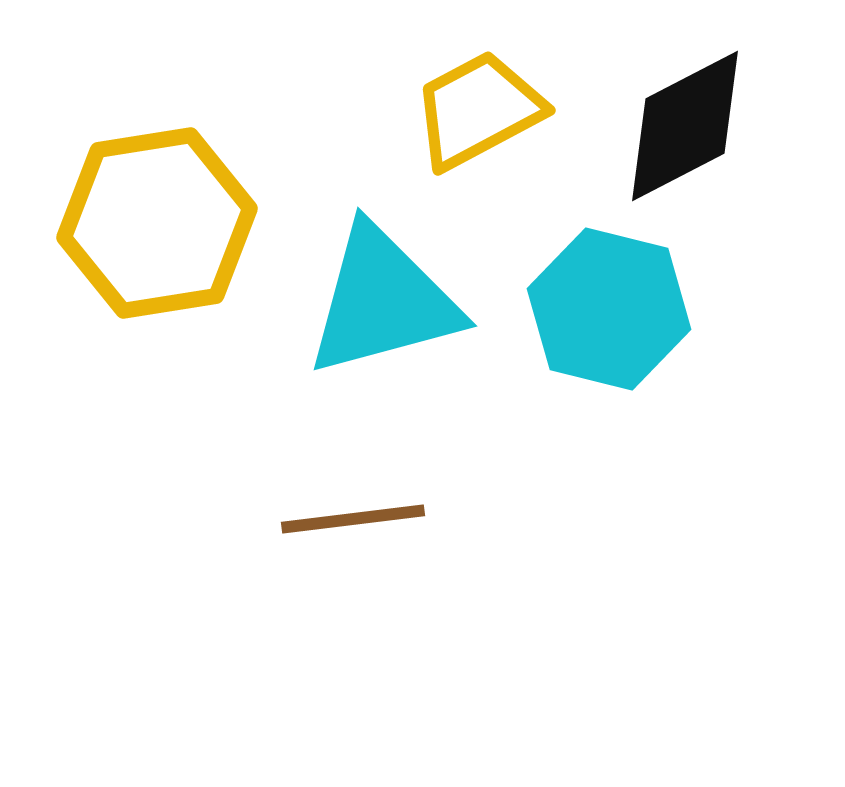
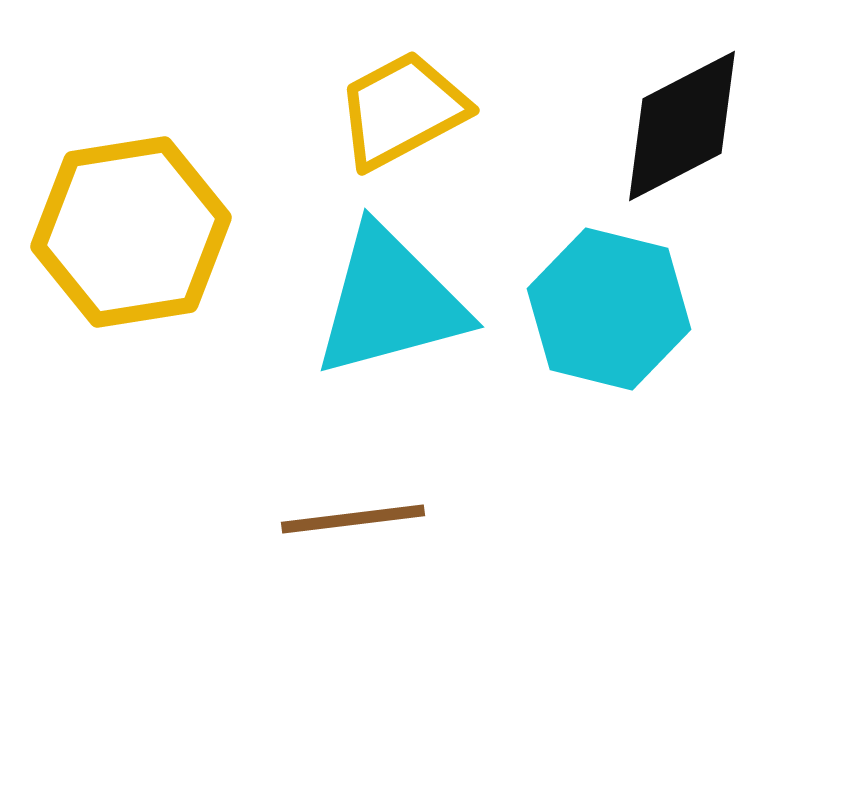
yellow trapezoid: moved 76 px left
black diamond: moved 3 px left
yellow hexagon: moved 26 px left, 9 px down
cyan triangle: moved 7 px right, 1 px down
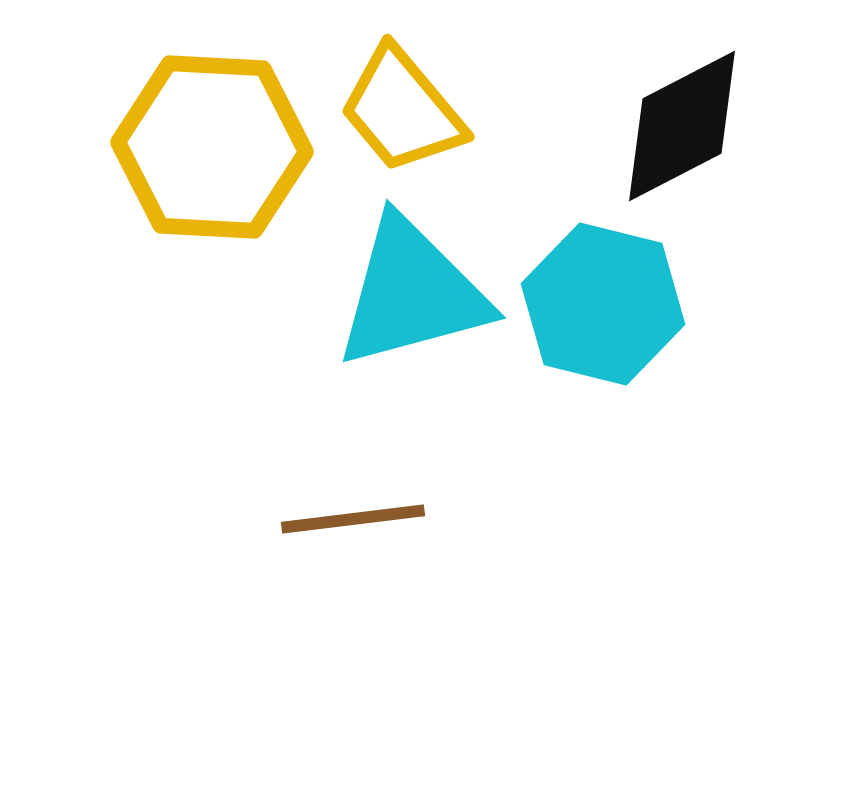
yellow trapezoid: rotated 102 degrees counterclockwise
yellow hexagon: moved 81 px right, 85 px up; rotated 12 degrees clockwise
cyan triangle: moved 22 px right, 9 px up
cyan hexagon: moved 6 px left, 5 px up
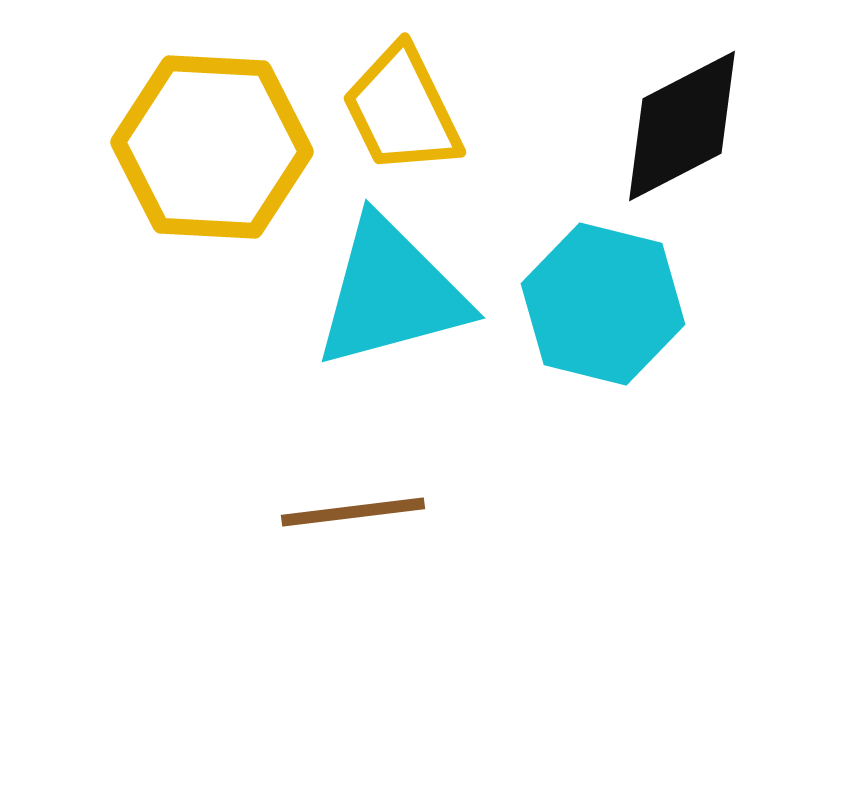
yellow trapezoid: rotated 14 degrees clockwise
cyan triangle: moved 21 px left
brown line: moved 7 px up
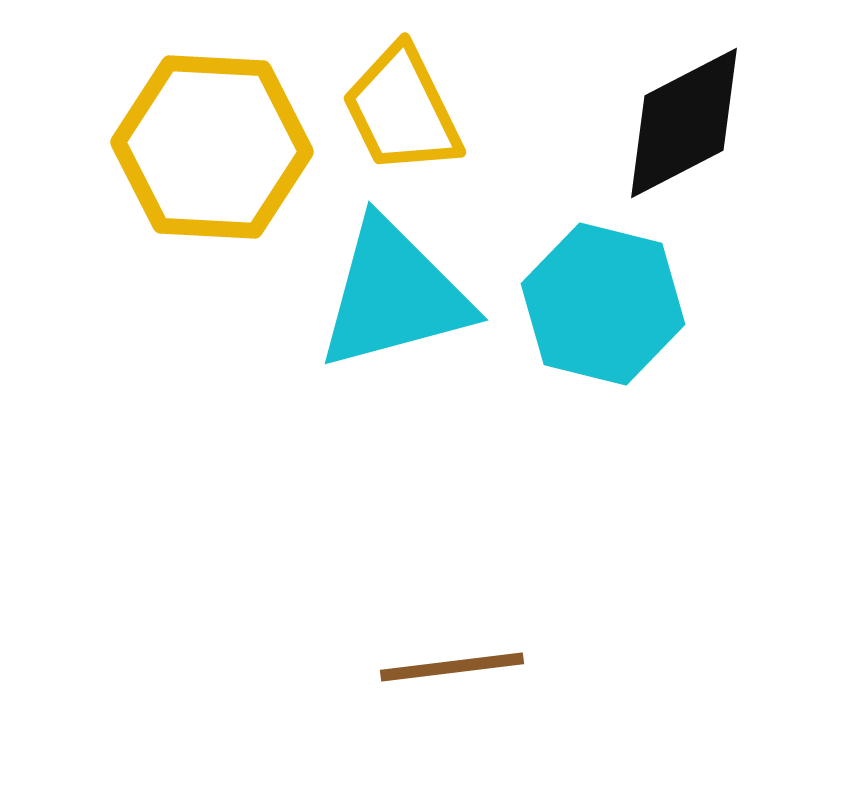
black diamond: moved 2 px right, 3 px up
cyan triangle: moved 3 px right, 2 px down
brown line: moved 99 px right, 155 px down
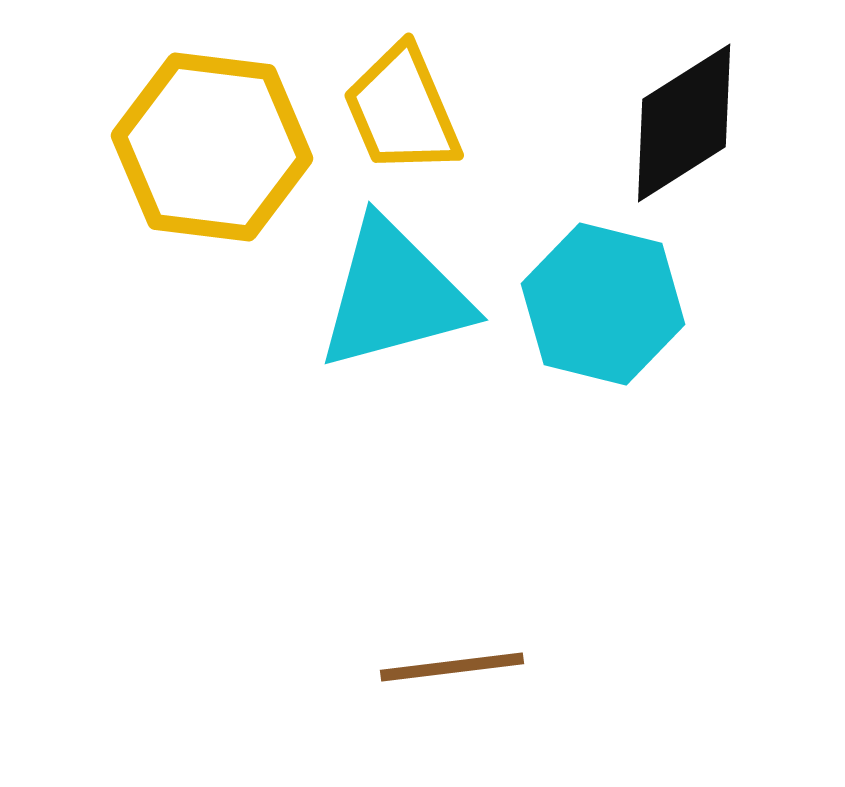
yellow trapezoid: rotated 3 degrees clockwise
black diamond: rotated 5 degrees counterclockwise
yellow hexagon: rotated 4 degrees clockwise
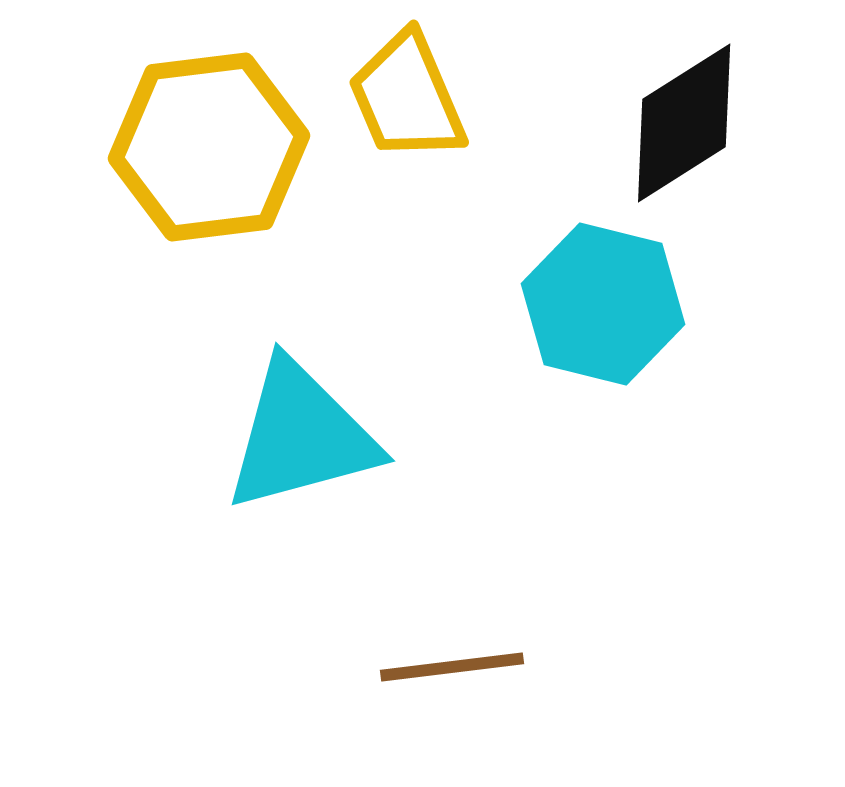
yellow trapezoid: moved 5 px right, 13 px up
yellow hexagon: moved 3 px left; rotated 14 degrees counterclockwise
cyan triangle: moved 93 px left, 141 px down
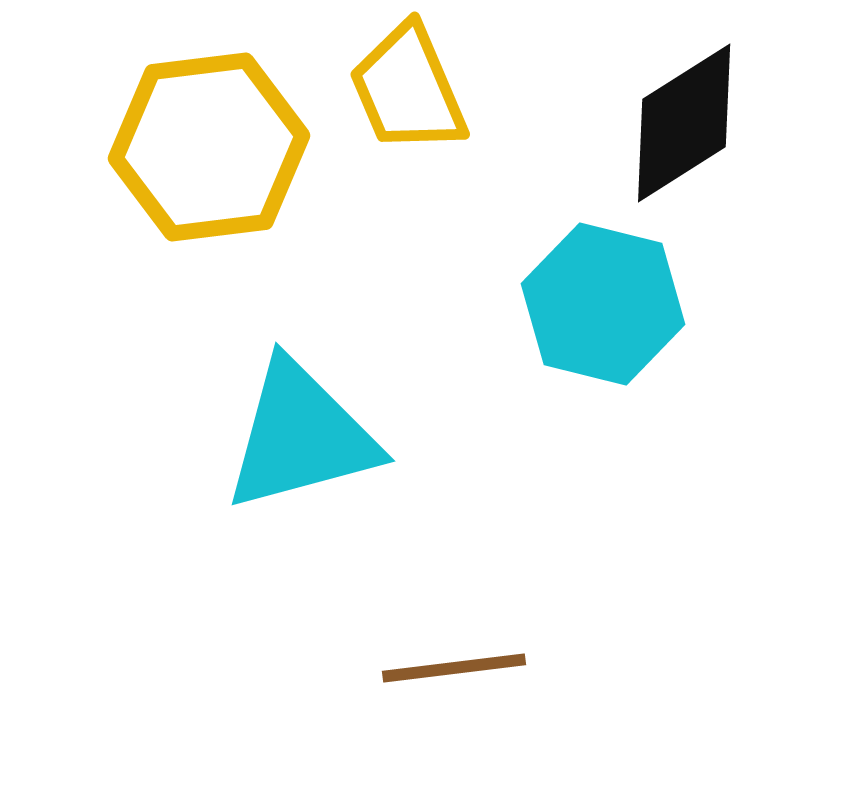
yellow trapezoid: moved 1 px right, 8 px up
brown line: moved 2 px right, 1 px down
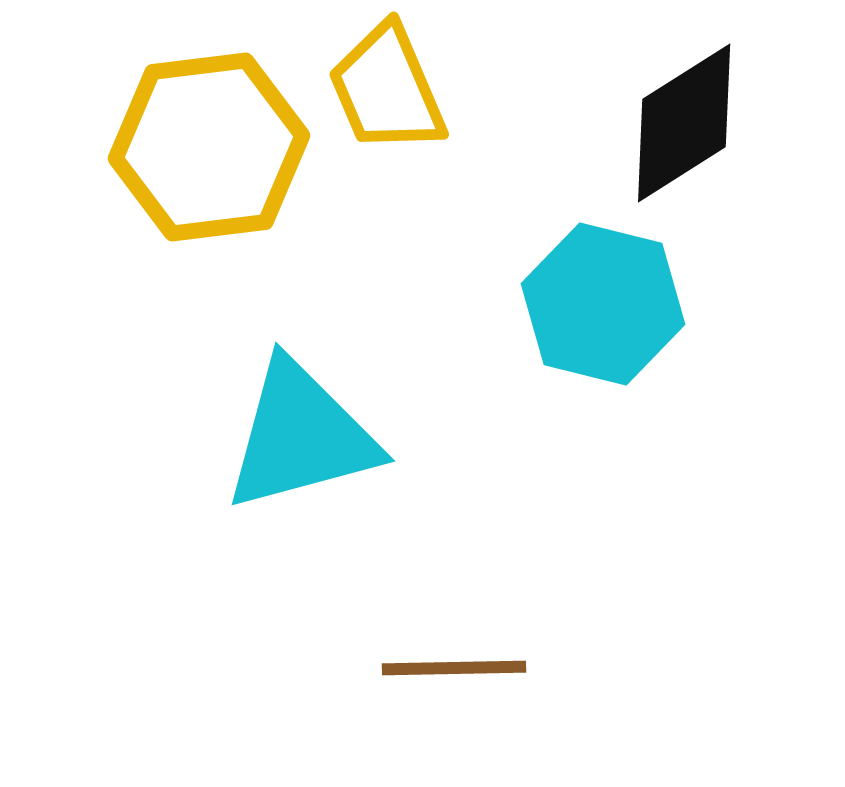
yellow trapezoid: moved 21 px left
brown line: rotated 6 degrees clockwise
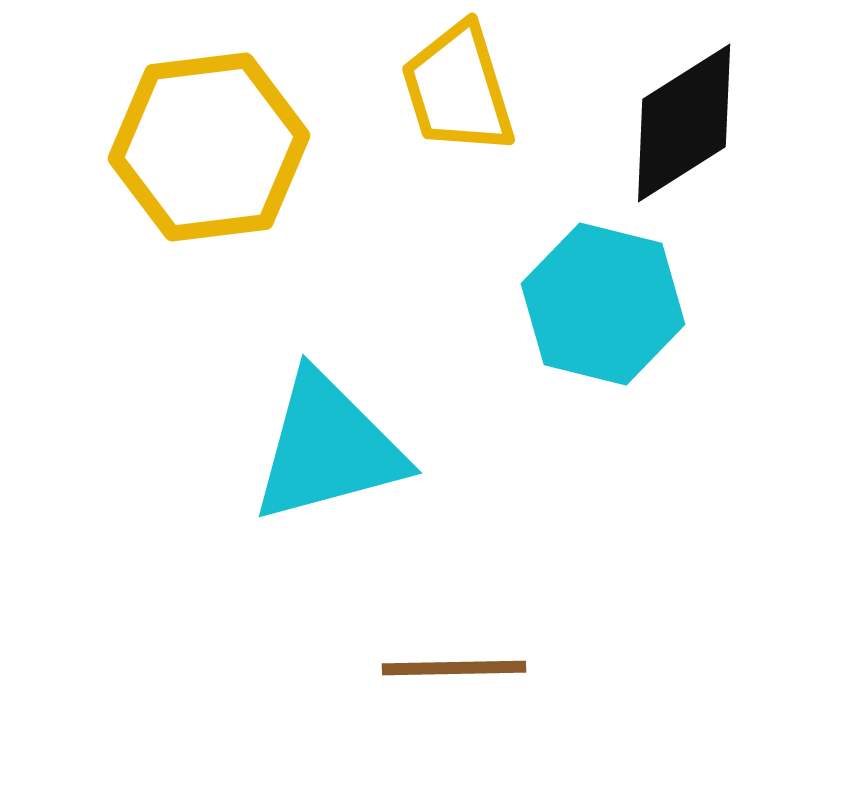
yellow trapezoid: moved 71 px right; rotated 6 degrees clockwise
cyan triangle: moved 27 px right, 12 px down
